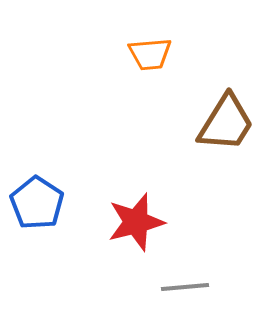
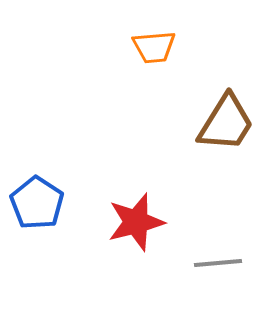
orange trapezoid: moved 4 px right, 7 px up
gray line: moved 33 px right, 24 px up
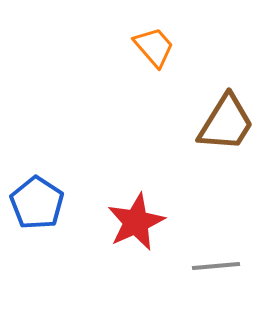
orange trapezoid: rotated 126 degrees counterclockwise
red star: rotated 10 degrees counterclockwise
gray line: moved 2 px left, 3 px down
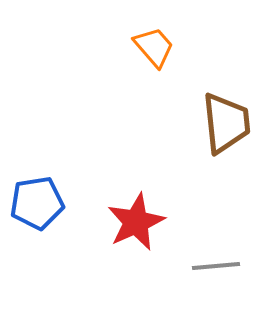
brown trapezoid: rotated 38 degrees counterclockwise
blue pentagon: rotated 30 degrees clockwise
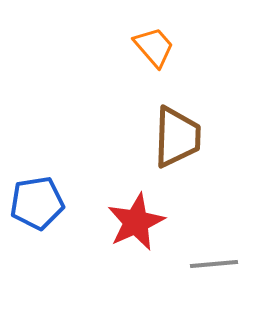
brown trapezoid: moved 49 px left, 14 px down; rotated 8 degrees clockwise
gray line: moved 2 px left, 2 px up
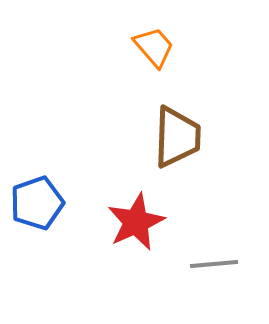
blue pentagon: rotated 10 degrees counterclockwise
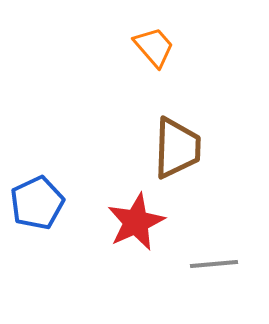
brown trapezoid: moved 11 px down
blue pentagon: rotated 6 degrees counterclockwise
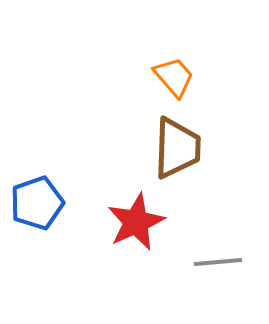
orange trapezoid: moved 20 px right, 30 px down
blue pentagon: rotated 6 degrees clockwise
gray line: moved 4 px right, 2 px up
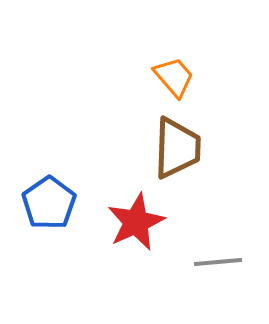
blue pentagon: moved 12 px right; rotated 16 degrees counterclockwise
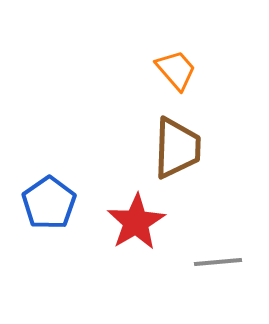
orange trapezoid: moved 2 px right, 7 px up
red star: rotated 6 degrees counterclockwise
